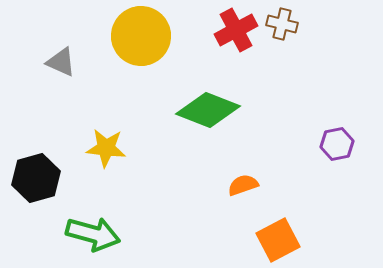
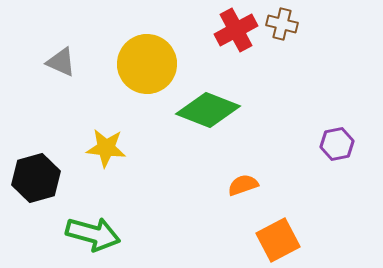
yellow circle: moved 6 px right, 28 px down
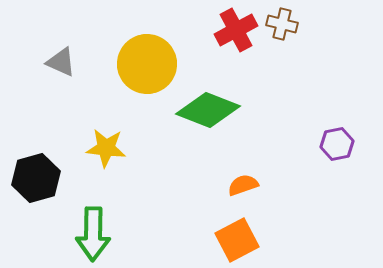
green arrow: rotated 76 degrees clockwise
orange square: moved 41 px left
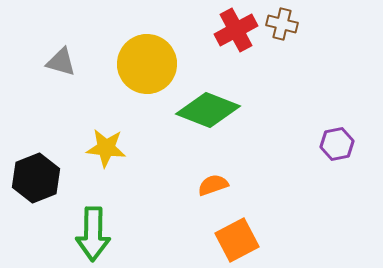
gray triangle: rotated 8 degrees counterclockwise
black hexagon: rotated 6 degrees counterclockwise
orange semicircle: moved 30 px left
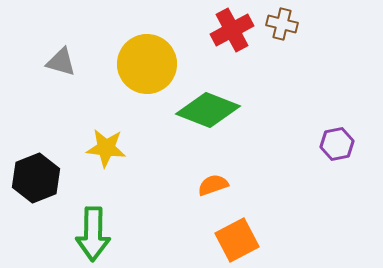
red cross: moved 4 px left
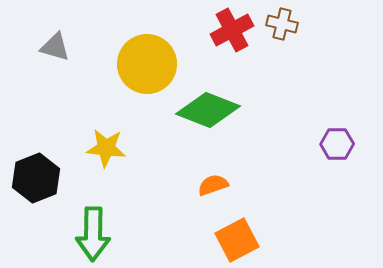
gray triangle: moved 6 px left, 15 px up
purple hexagon: rotated 12 degrees clockwise
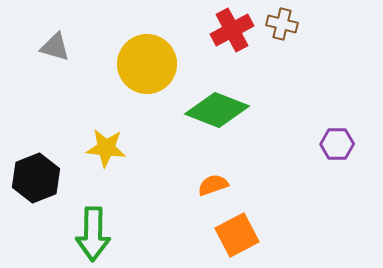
green diamond: moved 9 px right
orange square: moved 5 px up
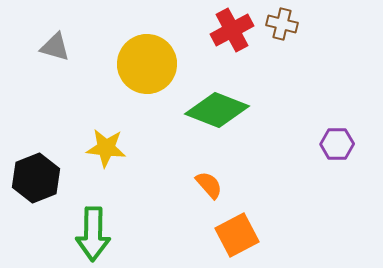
orange semicircle: moved 4 px left; rotated 68 degrees clockwise
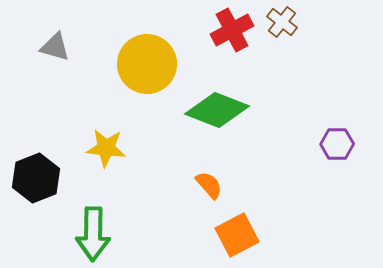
brown cross: moved 2 px up; rotated 24 degrees clockwise
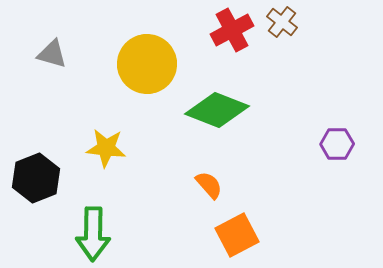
gray triangle: moved 3 px left, 7 px down
